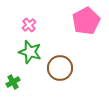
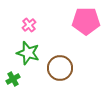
pink pentagon: rotated 28 degrees clockwise
green star: moved 2 px left, 1 px down
green cross: moved 3 px up
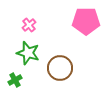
green cross: moved 2 px right, 1 px down
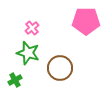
pink cross: moved 3 px right, 3 px down
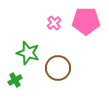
pink cross: moved 22 px right, 5 px up
brown circle: moved 2 px left
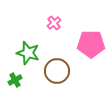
pink pentagon: moved 5 px right, 23 px down
brown circle: moved 1 px left, 3 px down
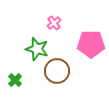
green star: moved 9 px right, 4 px up
green cross: rotated 16 degrees counterclockwise
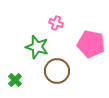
pink cross: moved 2 px right; rotated 32 degrees counterclockwise
pink pentagon: rotated 12 degrees clockwise
green star: moved 2 px up
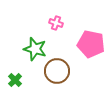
green star: moved 2 px left, 2 px down
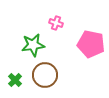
green star: moved 2 px left, 4 px up; rotated 25 degrees counterclockwise
brown circle: moved 12 px left, 4 px down
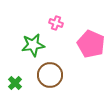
pink pentagon: rotated 12 degrees clockwise
brown circle: moved 5 px right
green cross: moved 3 px down
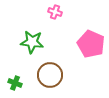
pink cross: moved 1 px left, 11 px up
green star: moved 1 px left, 3 px up; rotated 15 degrees clockwise
green cross: rotated 24 degrees counterclockwise
